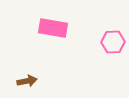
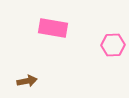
pink hexagon: moved 3 px down
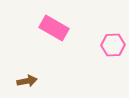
pink rectangle: moved 1 px right; rotated 20 degrees clockwise
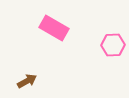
brown arrow: rotated 18 degrees counterclockwise
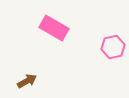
pink hexagon: moved 2 px down; rotated 10 degrees counterclockwise
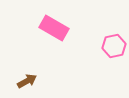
pink hexagon: moved 1 px right, 1 px up
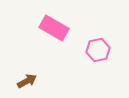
pink hexagon: moved 16 px left, 4 px down
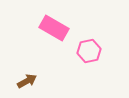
pink hexagon: moved 9 px left, 1 px down
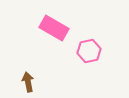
brown arrow: moved 1 px right, 1 px down; rotated 72 degrees counterclockwise
